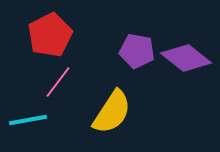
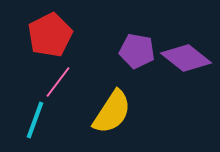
cyan line: moved 7 px right; rotated 60 degrees counterclockwise
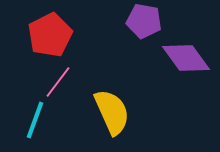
purple pentagon: moved 7 px right, 30 px up
purple diamond: rotated 15 degrees clockwise
yellow semicircle: rotated 57 degrees counterclockwise
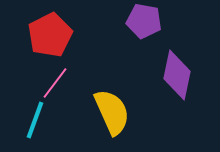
purple diamond: moved 9 px left, 17 px down; rotated 48 degrees clockwise
pink line: moved 3 px left, 1 px down
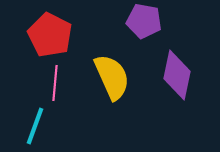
red pentagon: rotated 18 degrees counterclockwise
pink line: rotated 32 degrees counterclockwise
yellow semicircle: moved 35 px up
cyan line: moved 6 px down
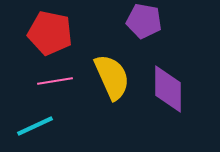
red pentagon: moved 2 px up; rotated 15 degrees counterclockwise
purple diamond: moved 9 px left, 14 px down; rotated 12 degrees counterclockwise
pink line: moved 2 px up; rotated 76 degrees clockwise
cyan line: rotated 45 degrees clockwise
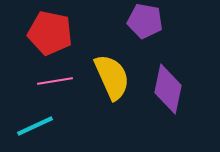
purple pentagon: moved 1 px right
purple diamond: rotated 12 degrees clockwise
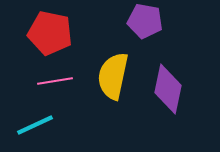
yellow semicircle: moved 1 px right, 1 px up; rotated 144 degrees counterclockwise
cyan line: moved 1 px up
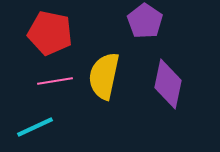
purple pentagon: rotated 24 degrees clockwise
yellow semicircle: moved 9 px left
purple diamond: moved 5 px up
cyan line: moved 2 px down
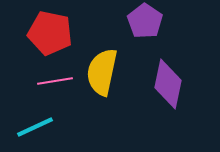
yellow semicircle: moved 2 px left, 4 px up
